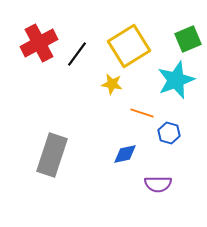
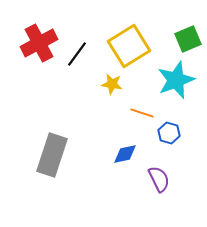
purple semicircle: moved 1 px right, 5 px up; rotated 116 degrees counterclockwise
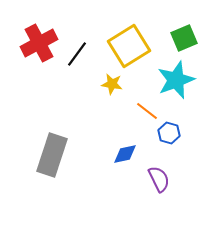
green square: moved 4 px left, 1 px up
orange line: moved 5 px right, 2 px up; rotated 20 degrees clockwise
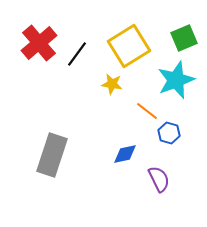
red cross: rotated 12 degrees counterclockwise
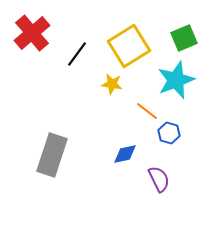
red cross: moved 7 px left, 10 px up
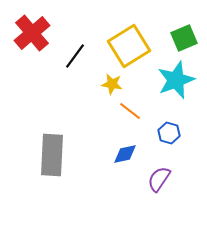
black line: moved 2 px left, 2 px down
orange line: moved 17 px left
gray rectangle: rotated 15 degrees counterclockwise
purple semicircle: rotated 120 degrees counterclockwise
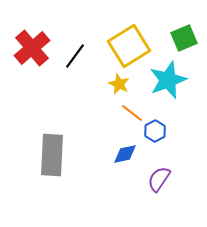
red cross: moved 15 px down
cyan star: moved 8 px left
yellow star: moved 7 px right; rotated 15 degrees clockwise
orange line: moved 2 px right, 2 px down
blue hexagon: moved 14 px left, 2 px up; rotated 15 degrees clockwise
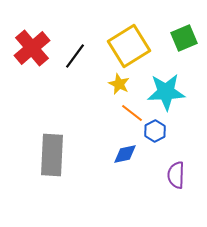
cyan star: moved 2 px left, 12 px down; rotated 18 degrees clockwise
purple semicircle: moved 17 px right, 4 px up; rotated 32 degrees counterclockwise
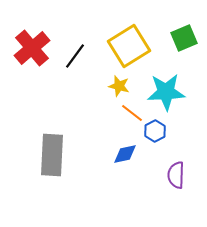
yellow star: moved 2 px down; rotated 10 degrees counterclockwise
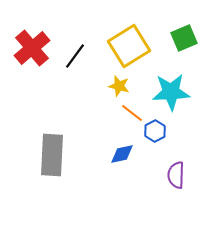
cyan star: moved 5 px right
blue diamond: moved 3 px left
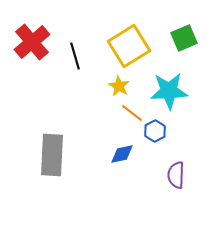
red cross: moved 6 px up
black line: rotated 52 degrees counterclockwise
yellow star: rotated 15 degrees clockwise
cyan star: moved 2 px left, 1 px up
